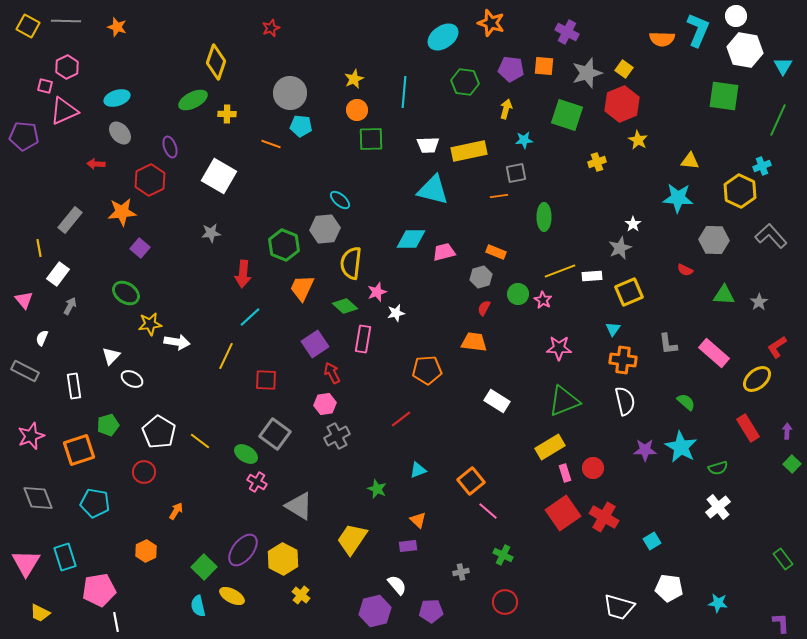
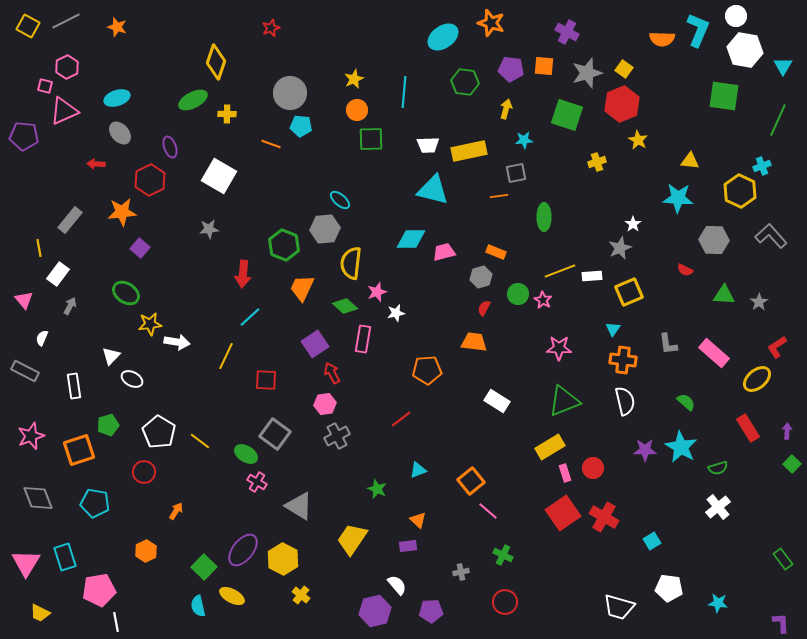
gray line at (66, 21): rotated 28 degrees counterclockwise
gray star at (211, 233): moved 2 px left, 4 px up
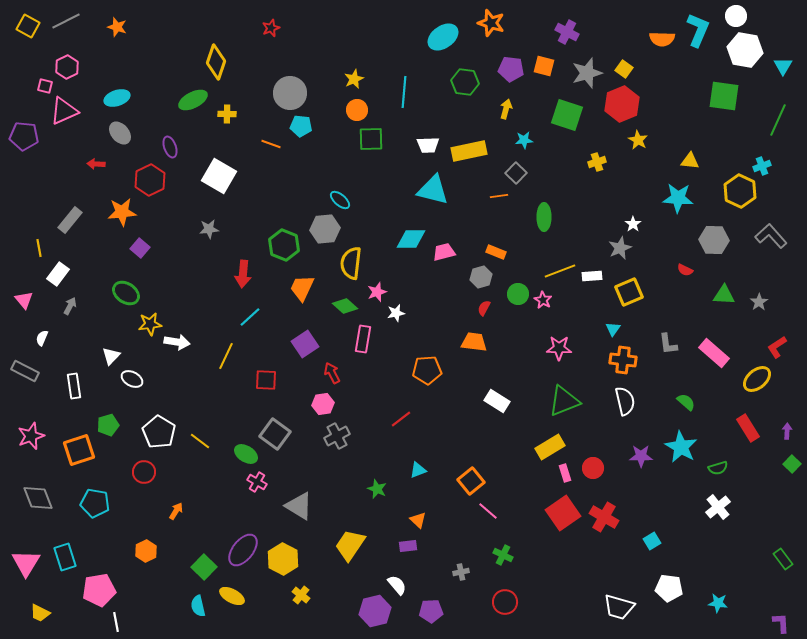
orange square at (544, 66): rotated 10 degrees clockwise
gray square at (516, 173): rotated 35 degrees counterclockwise
purple square at (315, 344): moved 10 px left
pink hexagon at (325, 404): moved 2 px left
purple star at (645, 450): moved 4 px left, 6 px down
yellow trapezoid at (352, 539): moved 2 px left, 6 px down
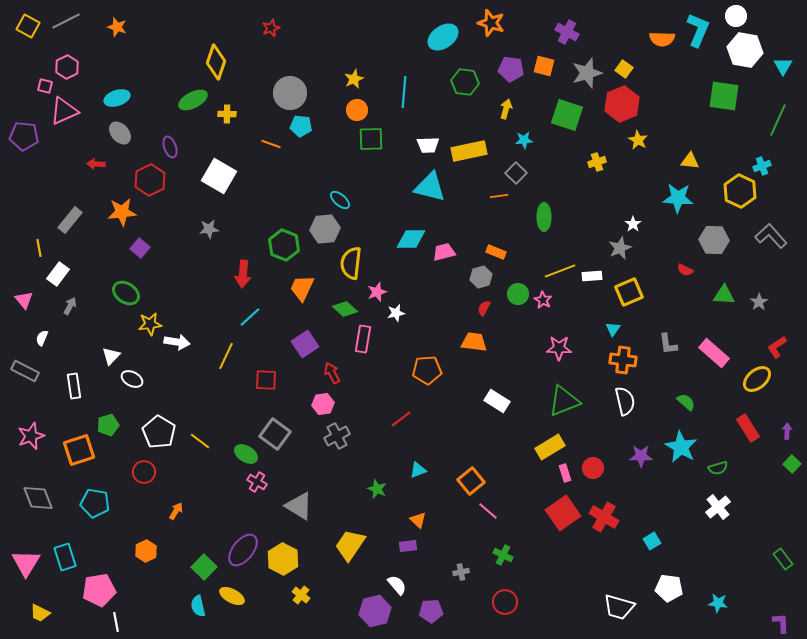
cyan triangle at (433, 190): moved 3 px left, 3 px up
green diamond at (345, 306): moved 3 px down
